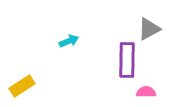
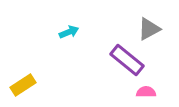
cyan arrow: moved 9 px up
purple rectangle: rotated 52 degrees counterclockwise
yellow rectangle: moved 1 px right, 1 px up
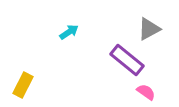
cyan arrow: rotated 12 degrees counterclockwise
yellow rectangle: rotated 30 degrees counterclockwise
pink semicircle: rotated 36 degrees clockwise
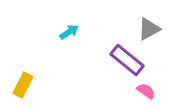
pink semicircle: moved 1 px up
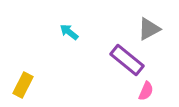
cyan arrow: rotated 108 degrees counterclockwise
pink semicircle: rotated 78 degrees clockwise
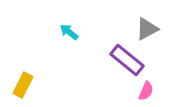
gray triangle: moved 2 px left
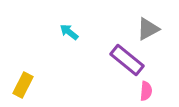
gray triangle: moved 1 px right
pink semicircle: rotated 18 degrees counterclockwise
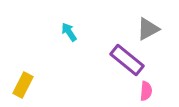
cyan arrow: rotated 18 degrees clockwise
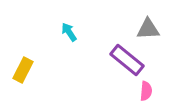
gray triangle: rotated 25 degrees clockwise
yellow rectangle: moved 15 px up
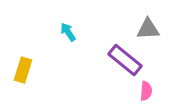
cyan arrow: moved 1 px left
purple rectangle: moved 2 px left
yellow rectangle: rotated 10 degrees counterclockwise
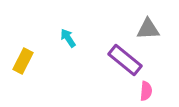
cyan arrow: moved 6 px down
yellow rectangle: moved 9 px up; rotated 10 degrees clockwise
